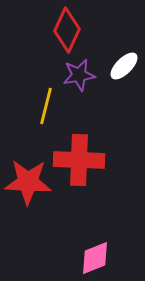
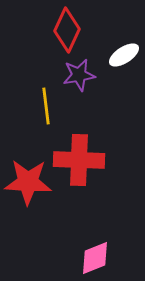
white ellipse: moved 11 px up; rotated 12 degrees clockwise
yellow line: rotated 21 degrees counterclockwise
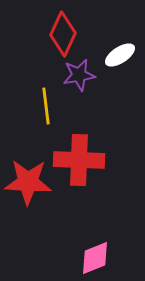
red diamond: moved 4 px left, 4 px down
white ellipse: moved 4 px left
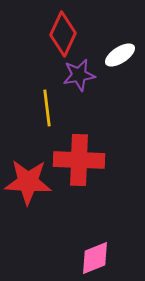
yellow line: moved 1 px right, 2 px down
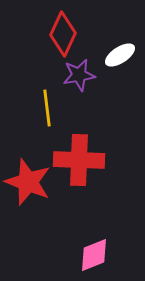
red star: rotated 18 degrees clockwise
pink diamond: moved 1 px left, 3 px up
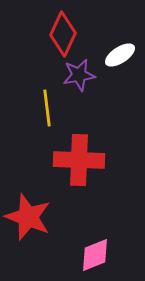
red star: moved 35 px down
pink diamond: moved 1 px right
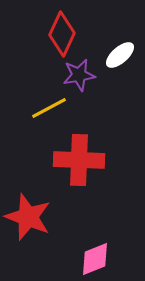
red diamond: moved 1 px left
white ellipse: rotated 8 degrees counterclockwise
yellow line: moved 2 px right; rotated 69 degrees clockwise
pink diamond: moved 4 px down
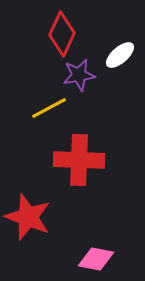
pink diamond: moved 1 px right; rotated 33 degrees clockwise
